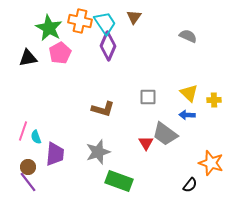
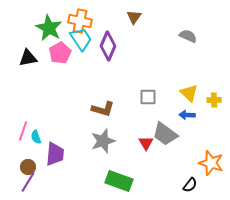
cyan trapezoid: moved 24 px left, 16 px down
gray star: moved 5 px right, 11 px up
purple line: rotated 70 degrees clockwise
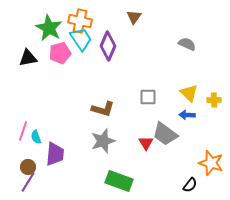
gray semicircle: moved 1 px left, 8 px down
pink pentagon: rotated 15 degrees clockwise
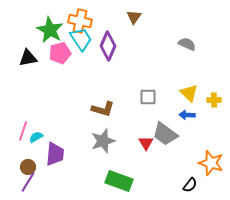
green star: moved 1 px right, 2 px down
cyan semicircle: rotated 80 degrees clockwise
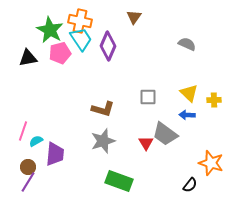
cyan semicircle: moved 4 px down
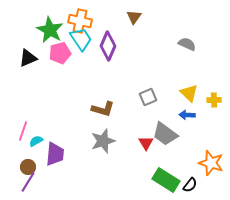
black triangle: rotated 12 degrees counterclockwise
gray square: rotated 24 degrees counterclockwise
green rectangle: moved 47 px right, 1 px up; rotated 12 degrees clockwise
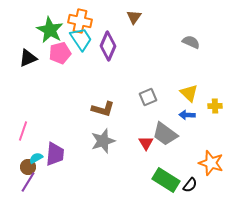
gray semicircle: moved 4 px right, 2 px up
yellow cross: moved 1 px right, 6 px down
cyan semicircle: moved 17 px down
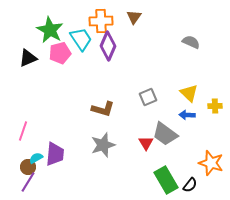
orange cross: moved 21 px right; rotated 15 degrees counterclockwise
gray star: moved 4 px down
green rectangle: rotated 28 degrees clockwise
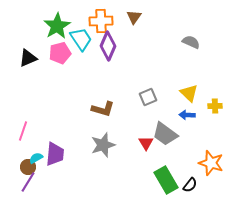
green star: moved 7 px right, 4 px up; rotated 12 degrees clockwise
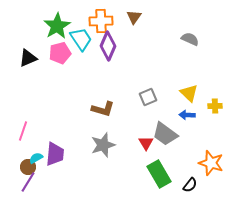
gray semicircle: moved 1 px left, 3 px up
green rectangle: moved 7 px left, 6 px up
